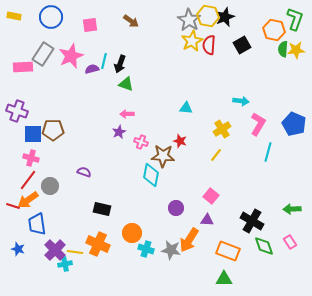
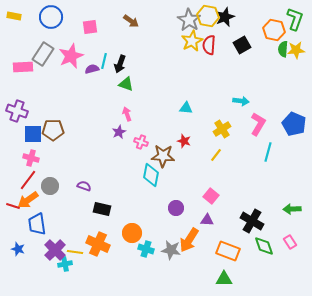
pink square at (90, 25): moved 2 px down
pink arrow at (127, 114): rotated 72 degrees clockwise
red star at (180, 141): moved 4 px right
purple semicircle at (84, 172): moved 14 px down
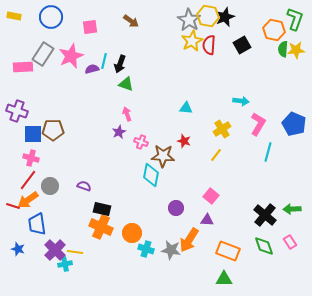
black cross at (252, 221): moved 13 px right, 6 px up; rotated 10 degrees clockwise
orange cross at (98, 244): moved 3 px right, 17 px up
